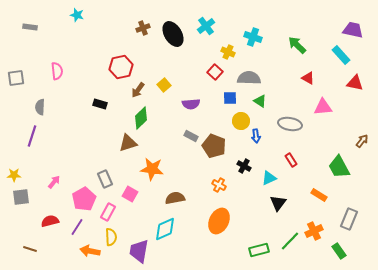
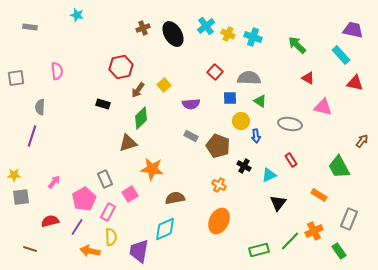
yellow cross at (228, 52): moved 18 px up
black rectangle at (100, 104): moved 3 px right
pink triangle at (323, 107): rotated 18 degrees clockwise
brown pentagon at (214, 146): moved 4 px right
cyan triangle at (269, 178): moved 3 px up
pink square at (130, 194): rotated 28 degrees clockwise
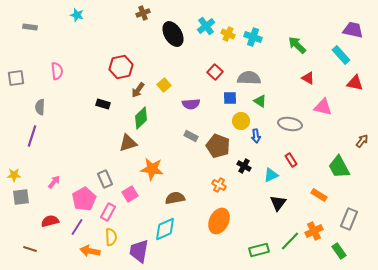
brown cross at (143, 28): moved 15 px up
cyan triangle at (269, 175): moved 2 px right
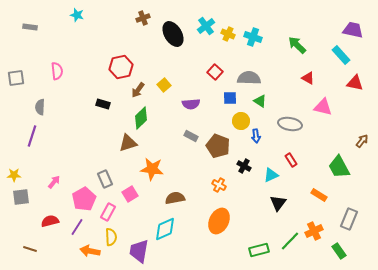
brown cross at (143, 13): moved 5 px down
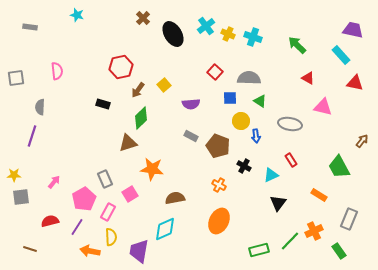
brown cross at (143, 18): rotated 24 degrees counterclockwise
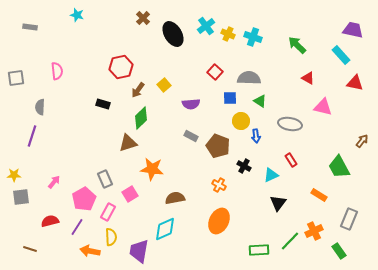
green rectangle at (259, 250): rotated 12 degrees clockwise
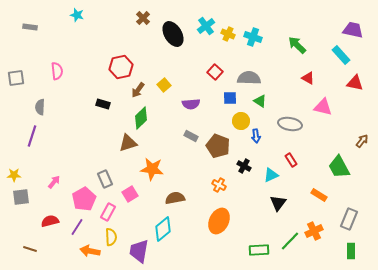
cyan diamond at (165, 229): moved 2 px left; rotated 15 degrees counterclockwise
green rectangle at (339, 251): moved 12 px right; rotated 35 degrees clockwise
